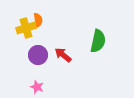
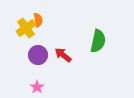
yellow cross: rotated 18 degrees counterclockwise
pink star: rotated 16 degrees clockwise
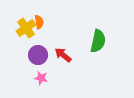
orange semicircle: moved 1 px right, 2 px down
pink star: moved 4 px right, 9 px up; rotated 24 degrees counterclockwise
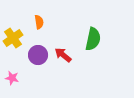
yellow cross: moved 13 px left, 10 px down
green semicircle: moved 5 px left, 2 px up
pink star: moved 29 px left
